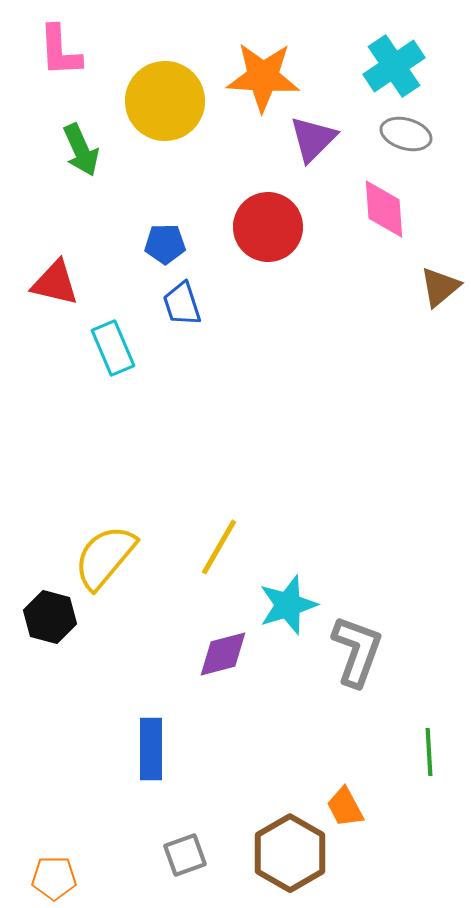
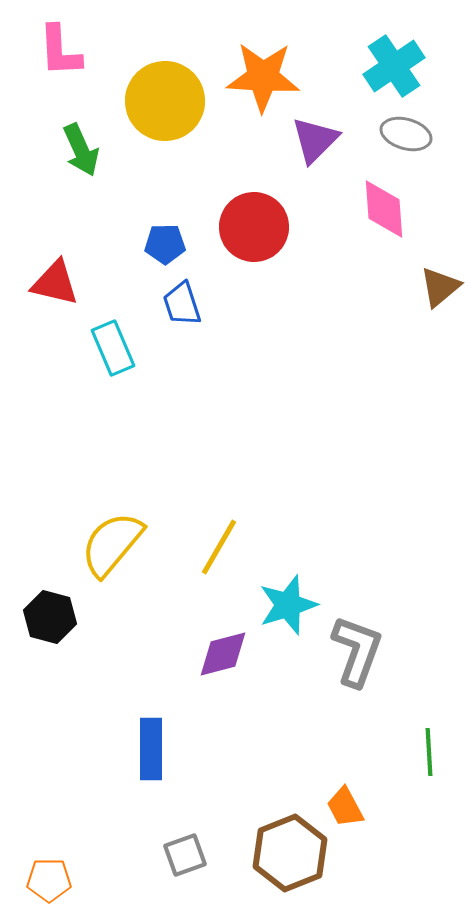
purple triangle: moved 2 px right, 1 px down
red circle: moved 14 px left
yellow semicircle: moved 7 px right, 13 px up
brown hexagon: rotated 8 degrees clockwise
orange pentagon: moved 5 px left, 2 px down
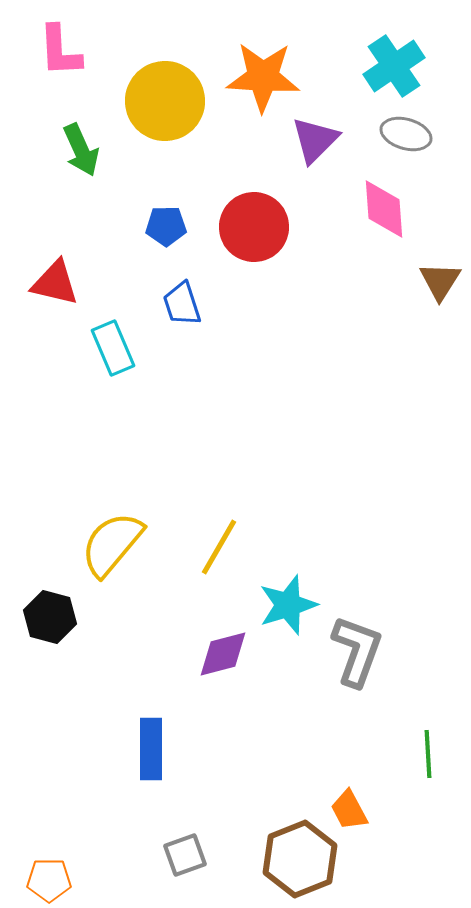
blue pentagon: moved 1 px right, 18 px up
brown triangle: moved 6 px up; rotated 18 degrees counterclockwise
green line: moved 1 px left, 2 px down
orange trapezoid: moved 4 px right, 3 px down
brown hexagon: moved 10 px right, 6 px down
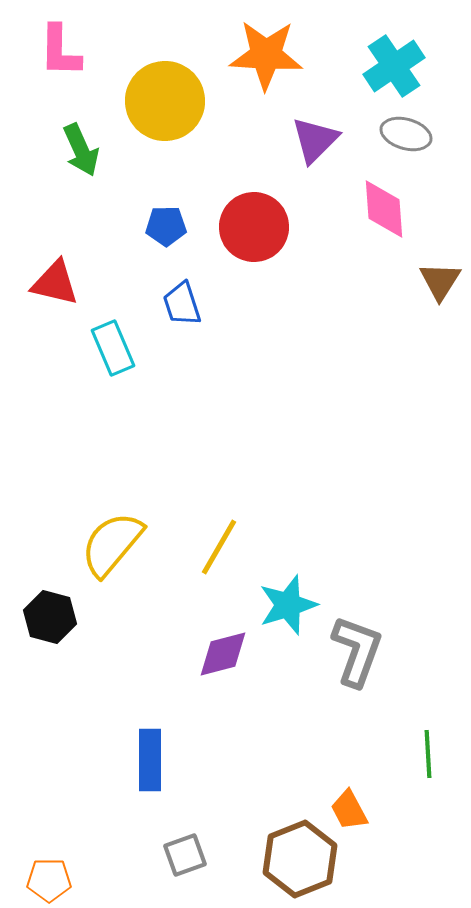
pink L-shape: rotated 4 degrees clockwise
orange star: moved 3 px right, 22 px up
blue rectangle: moved 1 px left, 11 px down
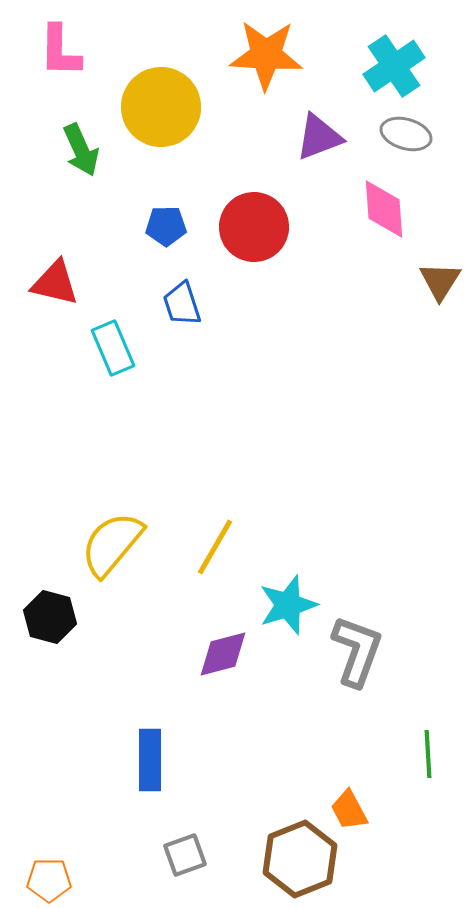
yellow circle: moved 4 px left, 6 px down
purple triangle: moved 4 px right, 3 px up; rotated 24 degrees clockwise
yellow line: moved 4 px left
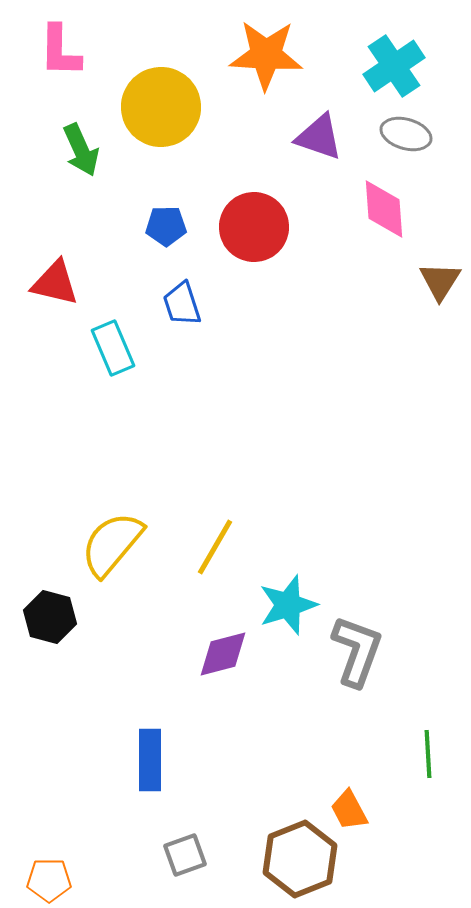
purple triangle: rotated 40 degrees clockwise
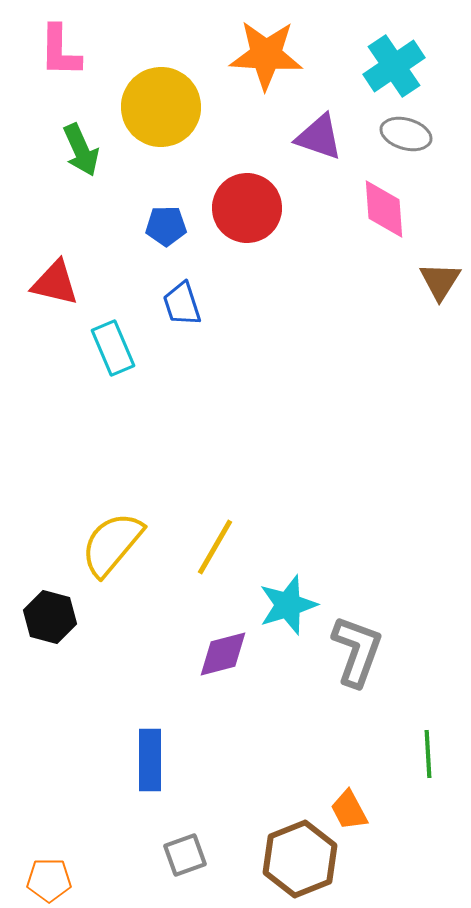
red circle: moved 7 px left, 19 px up
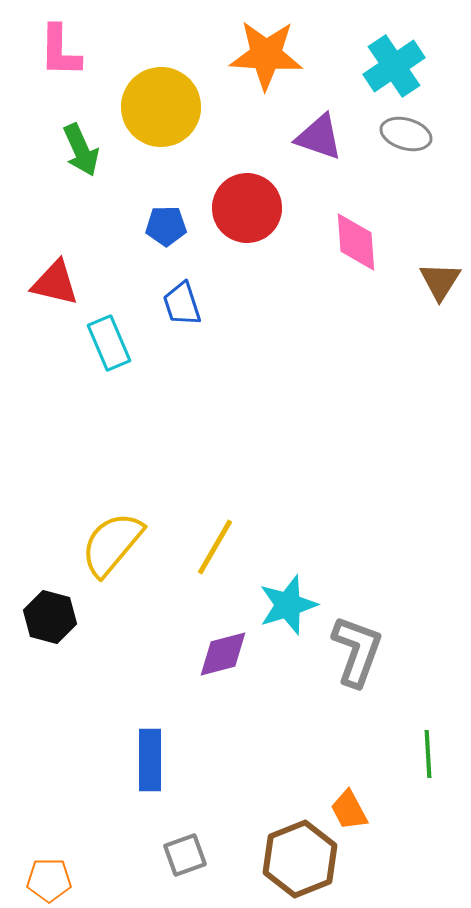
pink diamond: moved 28 px left, 33 px down
cyan rectangle: moved 4 px left, 5 px up
